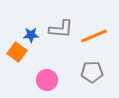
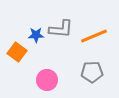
blue star: moved 5 px right
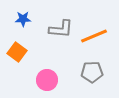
blue star: moved 13 px left, 16 px up
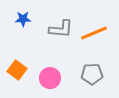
orange line: moved 3 px up
orange square: moved 18 px down
gray pentagon: moved 2 px down
pink circle: moved 3 px right, 2 px up
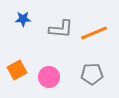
orange square: rotated 24 degrees clockwise
pink circle: moved 1 px left, 1 px up
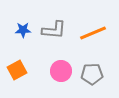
blue star: moved 11 px down
gray L-shape: moved 7 px left, 1 px down
orange line: moved 1 px left
pink circle: moved 12 px right, 6 px up
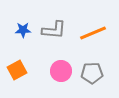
gray pentagon: moved 1 px up
